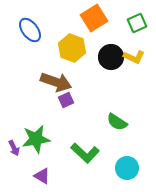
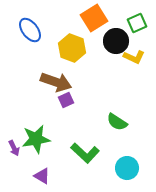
black circle: moved 5 px right, 16 px up
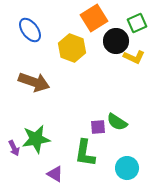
brown arrow: moved 22 px left
purple square: moved 32 px right, 27 px down; rotated 21 degrees clockwise
green L-shape: rotated 56 degrees clockwise
purple triangle: moved 13 px right, 2 px up
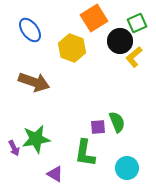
black circle: moved 4 px right
yellow L-shape: rotated 115 degrees clockwise
green semicircle: rotated 145 degrees counterclockwise
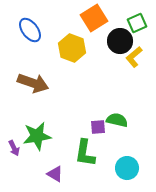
brown arrow: moved 1 px left, 1 px down
green semicircle: moved 2 px up; rotated 55 degrees counterclockwise
green star: moved 1 px right, 3 px up
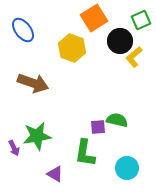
green square: moved 4 px right, 3 px up
blue ellipse: moved 7 px left
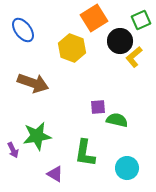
purple square: moved 20 px up
purple arrow: moved 1 px left, 2 px down
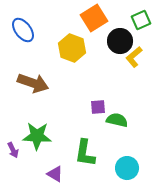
green star: rotated 12 degrees clockwise
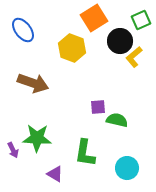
green star: moved 2 px down
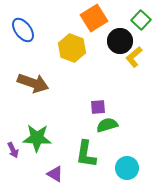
green square: rotated 24 degrees counterclockwise
green semicircle: moved 10 px left, 5 px down; rotated 30 degrees counterclockwise
green L-shape: moved 1 px right, 1 px down
